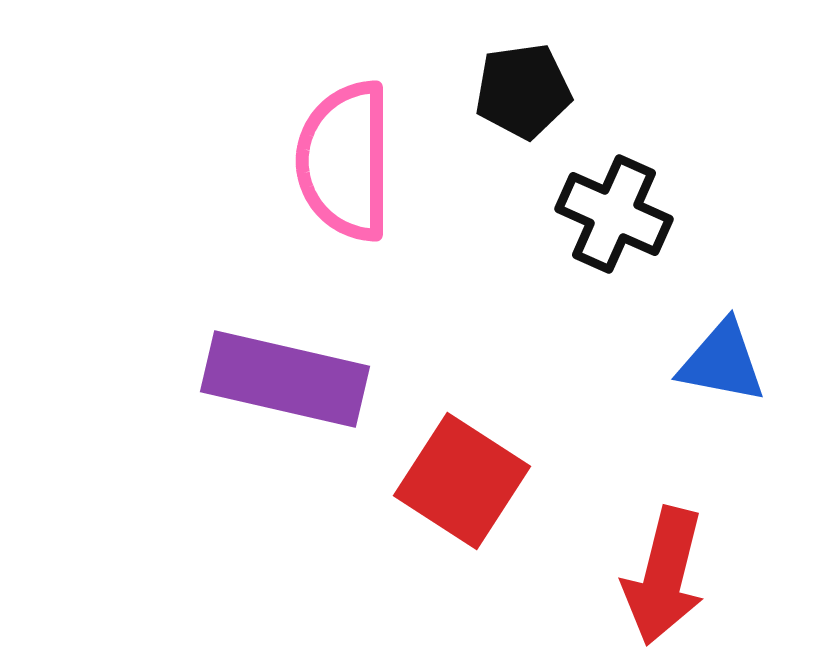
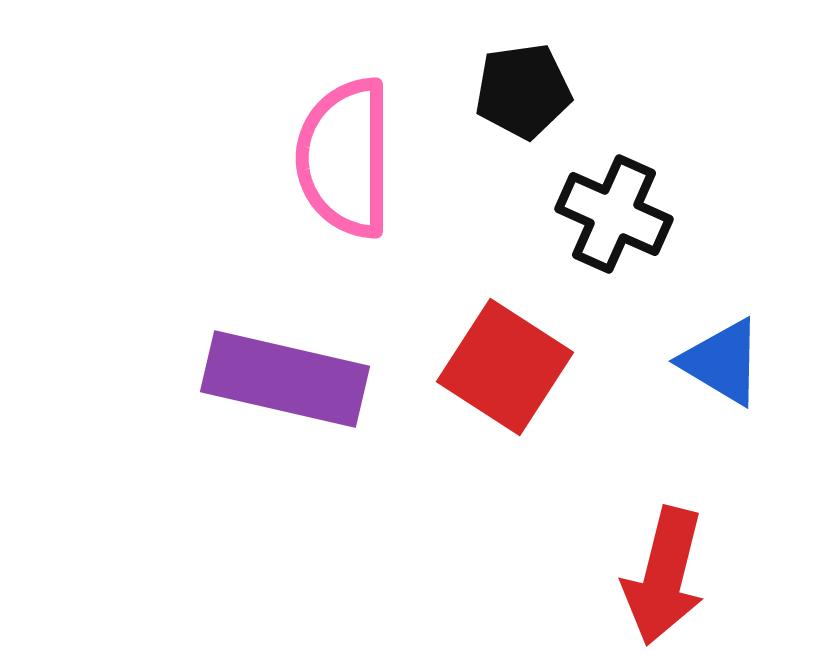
pink semicircle: moved 3 px up
blue triangle: rotated 20 degrees clockwise
red square: moved 43 px right, 114 px up
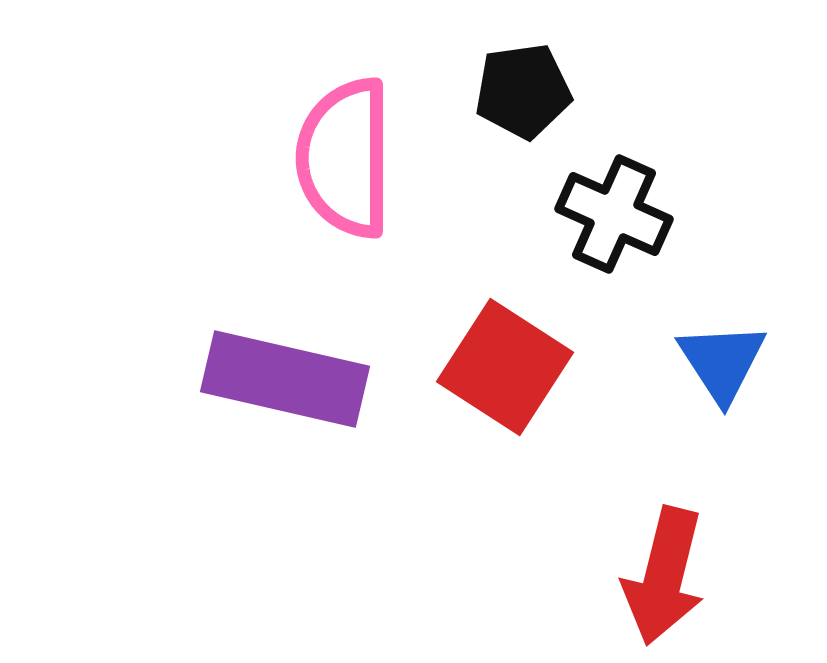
blue triangle: rotated 26 degrees clockwise
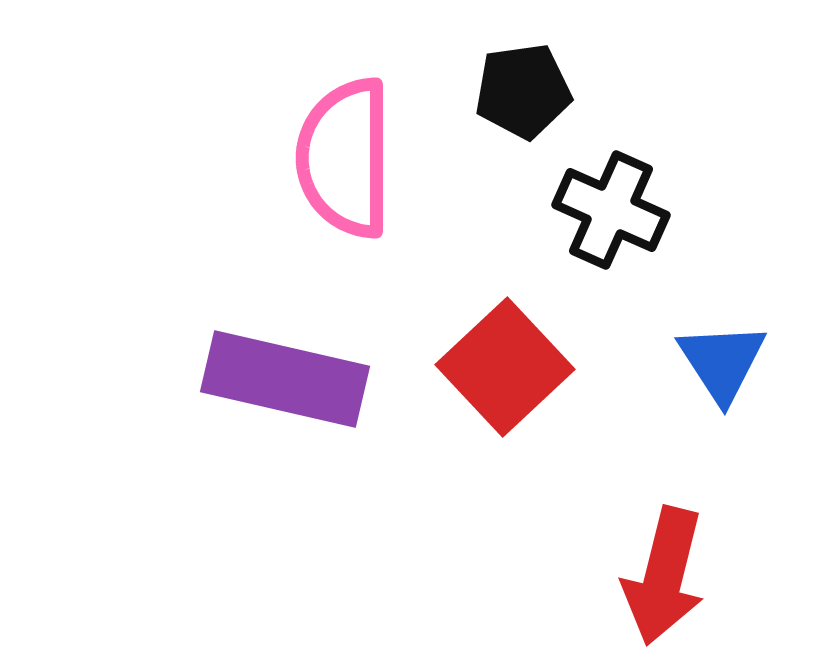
black cross: moved 3 px left, 4 px up
red square: rotated 14 degrees clockwise
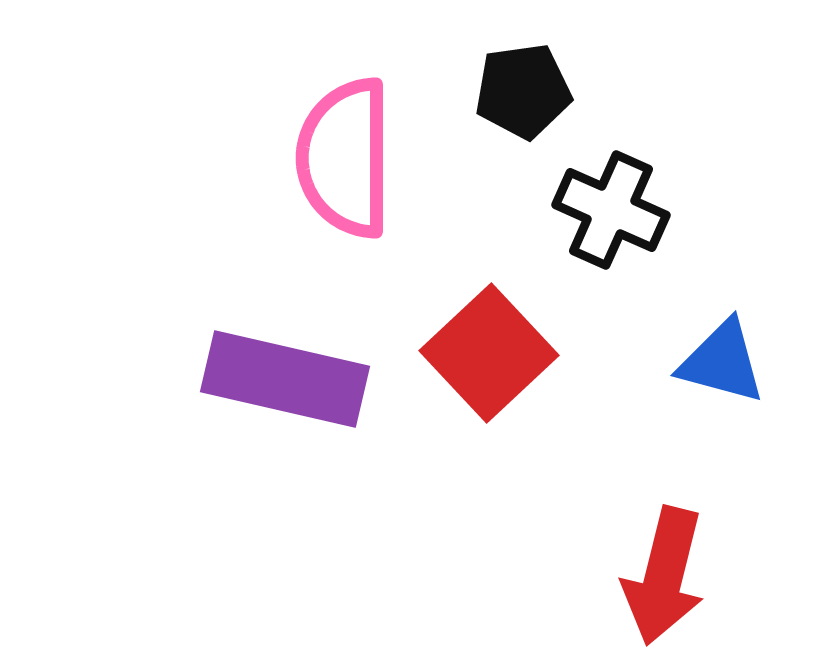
blue triangle: rotated 42 degrees counterclockwise
red square: moved 16 px left, 14 px up
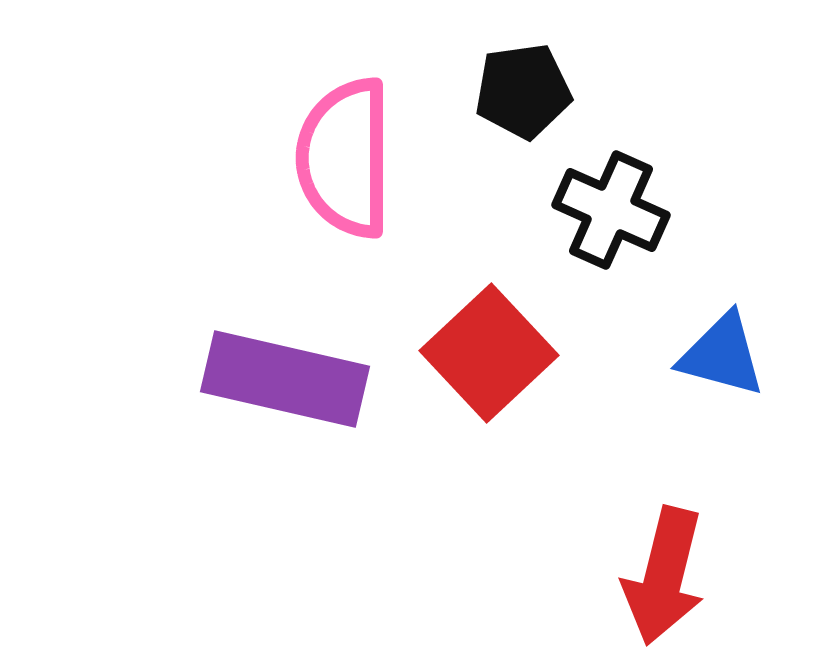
blue triangle: moved 7 px up
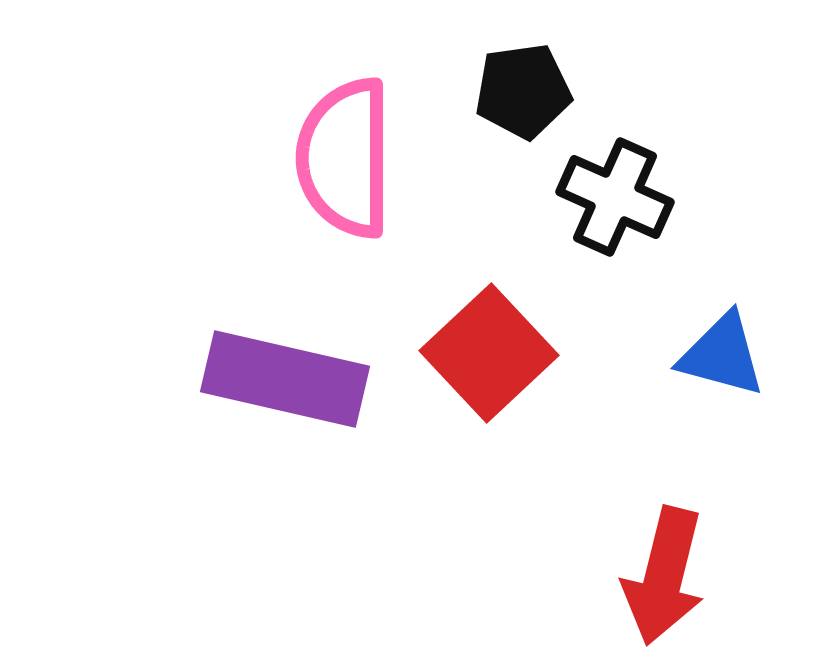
black cross: moved 4 px right, 13 px up
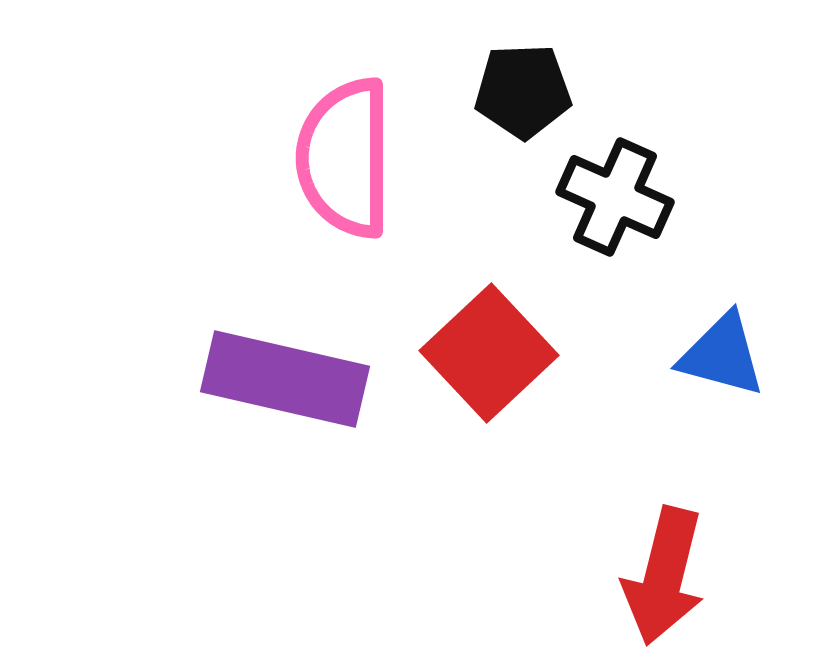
black pentagon: rotated 6 degrees clockwise
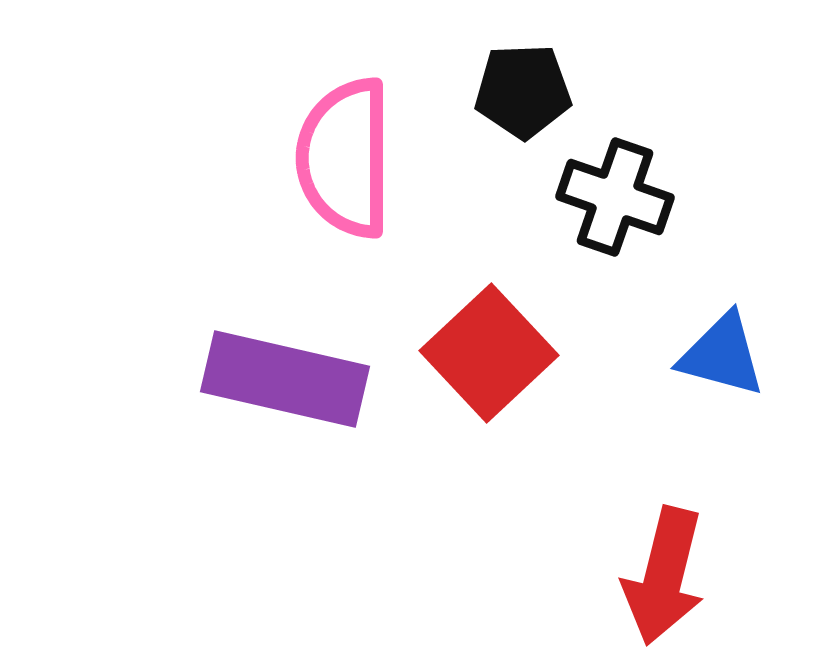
black cross: rotated 5 degrees counterclockwise
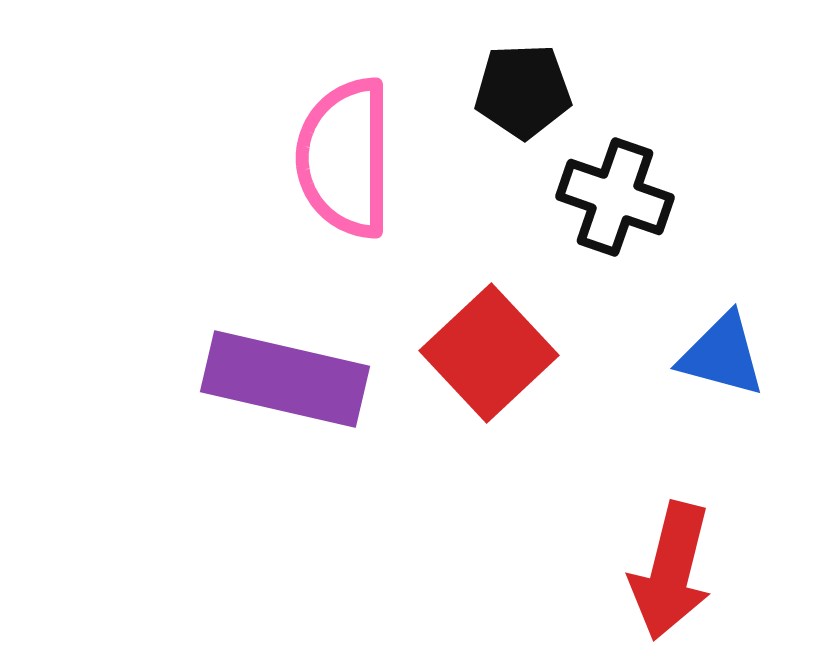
red arrow: moved 7 px right, 5 px up
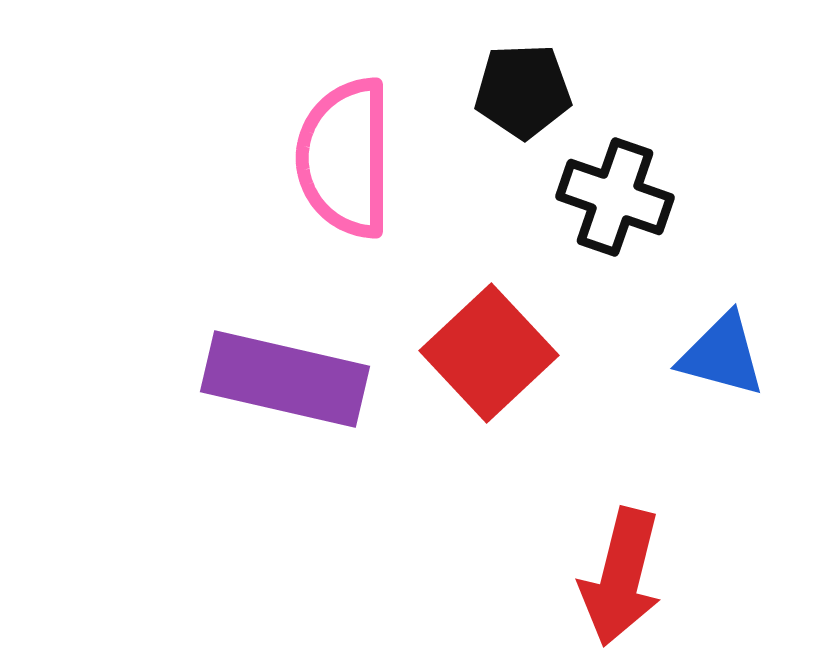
red arrow: moved 50 px left, 6 px down
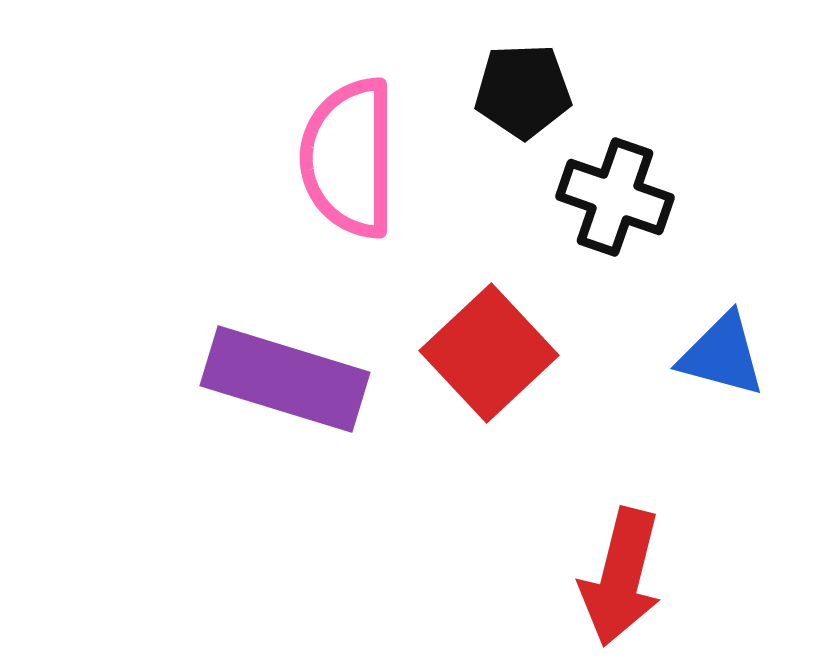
pink semicircle: moved 4 px right
purple rectangle: rotated 4 degrees clockwise
